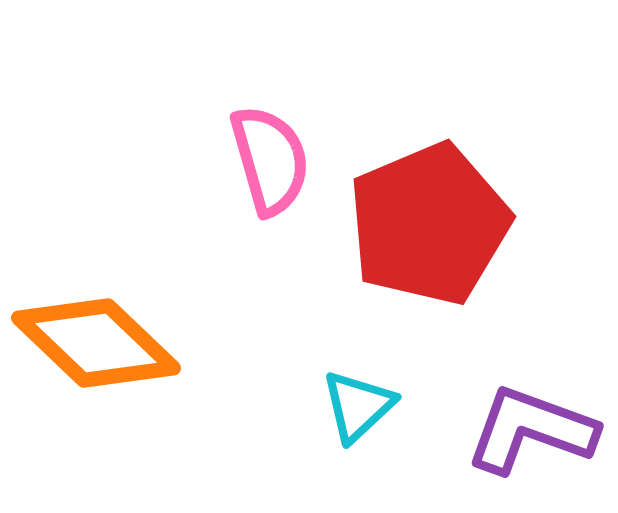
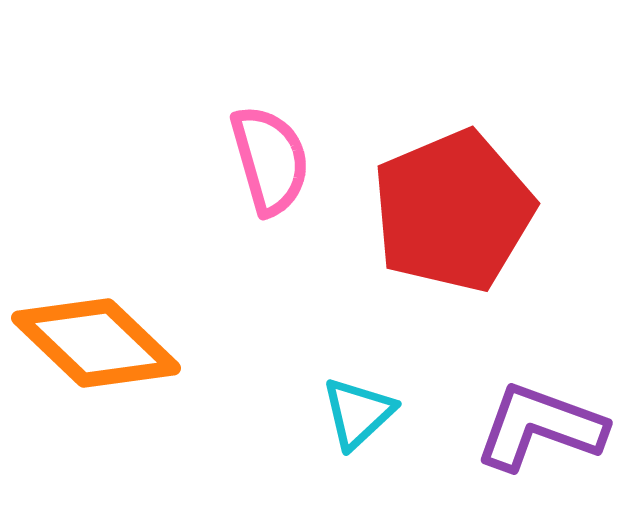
red pentagon: moved 24 px right, 13 px up
cyan triangle: moved 7 px down
purple L-shape: moved 9 px right, 3 px up
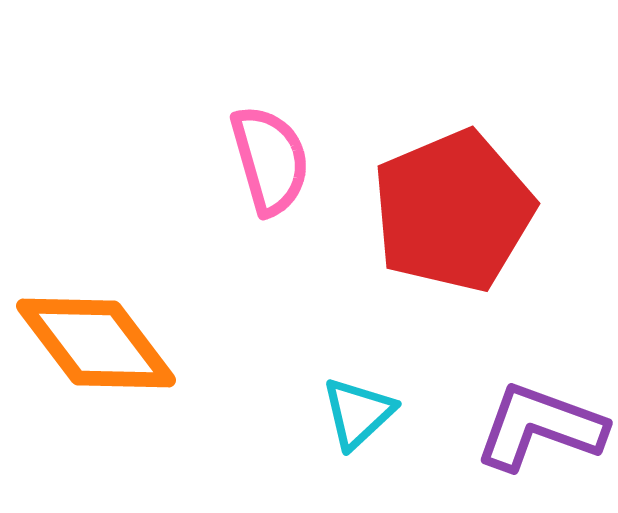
orange diamond: rotated 9 degrees clockwise
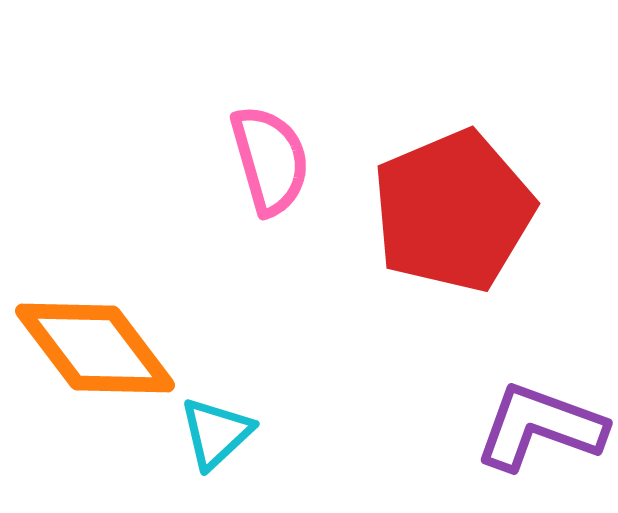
orange diamond: moved 1 px left, 5 px down
cyan triangle: moved 142 px left, 20 px down
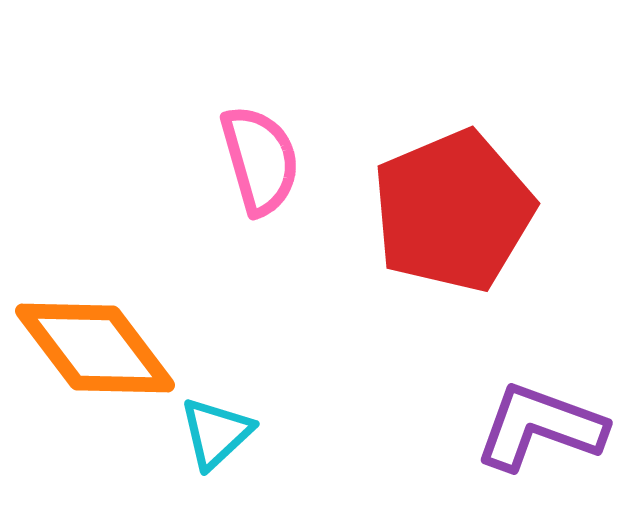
pink semicircle: moved 10 px left
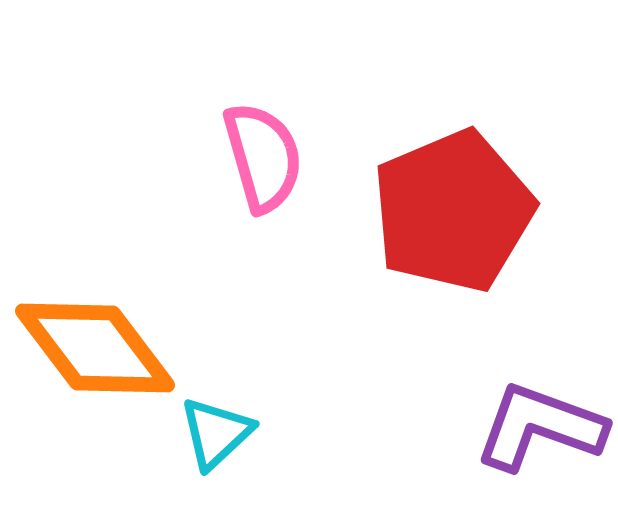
pink semicircle: moved 3 px right, 3 px up
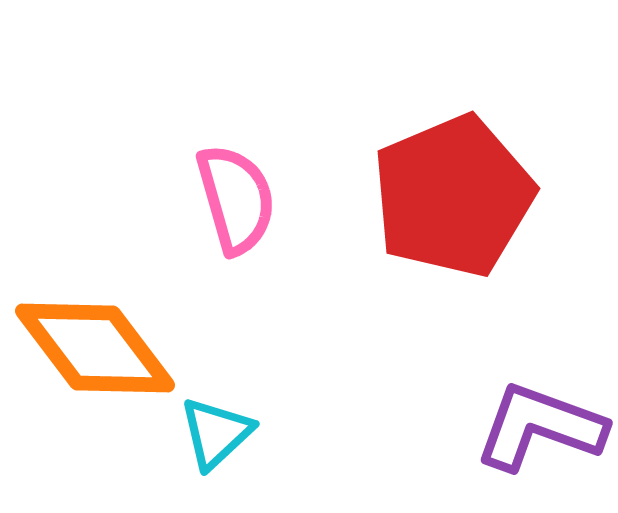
pink semicircle: moved 27 px left, 42 px down
red pentagon: moved 15 px up
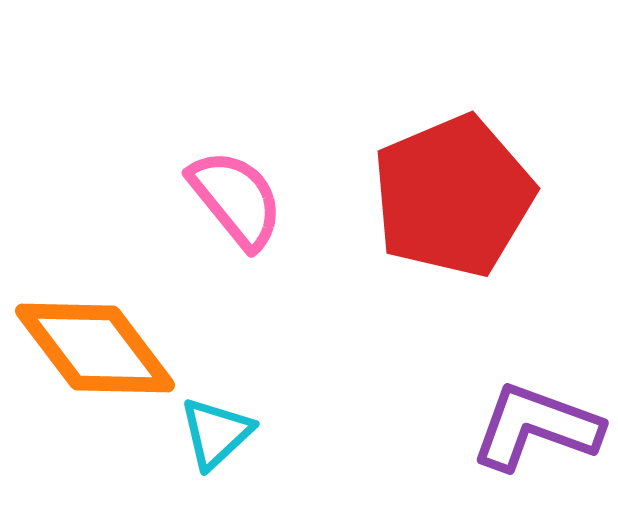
pink semicircle: rotated 23 degrees counterclockwise
purple L-shape: moved 4 px left
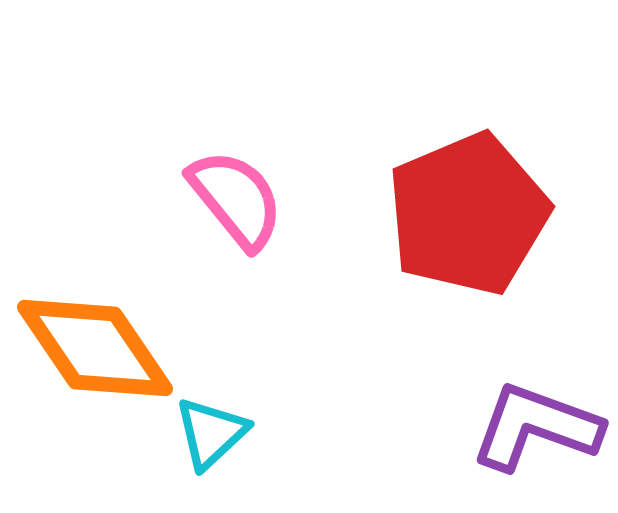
red pentagon: moved 15 px right, 18 px down
orange diamond: rotated 3 degrees clockwise
cyan triangle: moved 5 px left
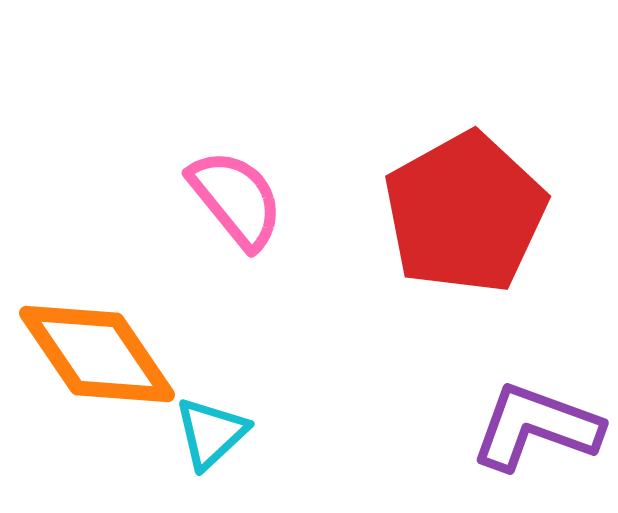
red pentagon: moved 3 px left, 1 px up; rotated 6 degrees counterclockwise
orange diamond: moved 2 px right, 6 px down
